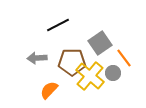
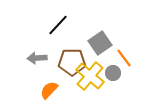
black line: rotated 20 degrees counterclockwise
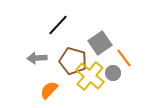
brown pentagon: moved 1 px right, 1 px up; rotated 16 degrees clockwise
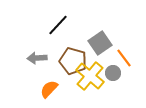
orange semicircle: moved 1 px up
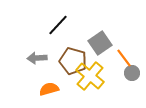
gray circle: moved 19 px right
orange semicircle: rotated 30 degrees clockwise
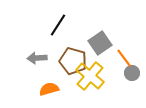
black line: rotated 10 degrees counterclockwise
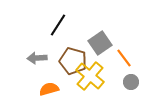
gray circle: moved 1 px left, 9 px down
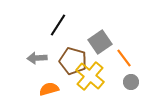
gray square: moved 1 px up
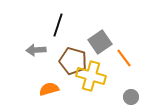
black line: rotated 15 degrees counterclockwise
gray arrow: moved 1 px left, 8 px up
yellow cross: moved 1 px right; rotated 24 degrees counterclockwise
gray circle: moved 15 px down
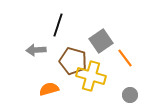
gray square: moved 1 px right, 1 px up
orange line: moved 1 px right
gray circle: moved 1 px left, 2 px up
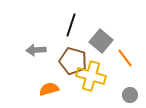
black line: moved 13 px right
gray square: rotated 15 degrees counterclockwise
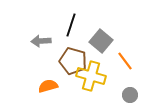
gray arrow: moved 5 px right, 9 px up
orange line: moved 3 px down
orange semicircle: moved 1 px left, 3 px up
